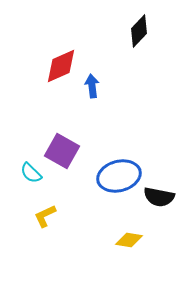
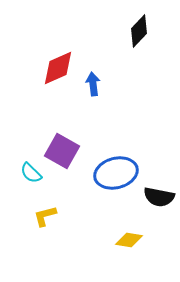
red diamond: moved 3 px left, 2 px down
blue arrow: moved 1 px right, 2 px up
blue ellipse: moved 3 px left, 3 px up
yellow L-shape: rotated 10 degrees clockwise
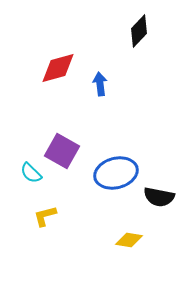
red diamond: rotated 9 degrees clockwise
blue arrow: moved 7 px right
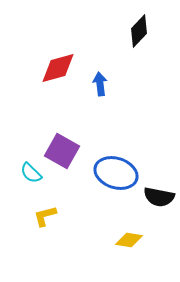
blue ellipse: rotated 33 degrees clockwise
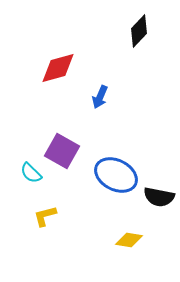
blue arrow: moved 13 px down; rotated 150 degrees counterclockwise
blue ellipse: moved 2 px down; rotated 9 degrees clockwise
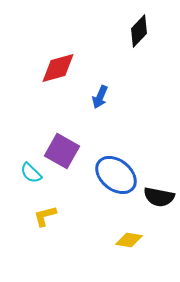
blue ellipse: rotated 12 degrees clockwise
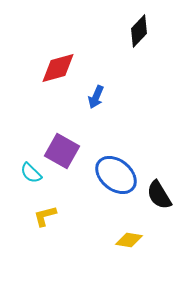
blue arrow: moved 4 px left
black semicircle: moved 2 px up; rotated 48 degrees clockwise
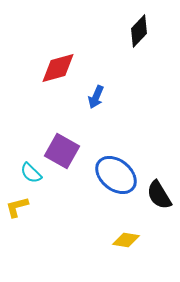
yellow L-shape: moved 28 px left, 9 px up
yellow diamond: moved 3 px left
